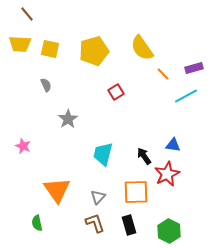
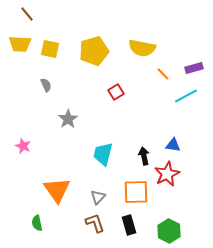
yellow semicircle: rotated 44 degrees counterclockwise
black arrow: rotated 24 degrees clockwise
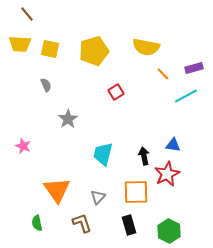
yellow semicircle: moved 4 px right, 1 px up
brown L-shape: moved 13 px left
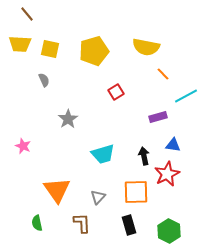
purple rectangle: moved 36 px left, 49 px down
gray semicircle: moved 2 px left, 5 px up
cyan trapezoid: rotated 120 degrees counterclockwise
brown L-shape: rotated 15 degrees clockwise
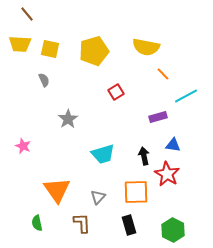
red star: rotated 15 degrees counterclockwise
green hexagon: moved 4 px right, 1 px up
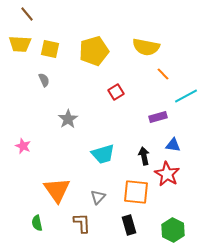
orange square: rotated 8 degrees clockwise
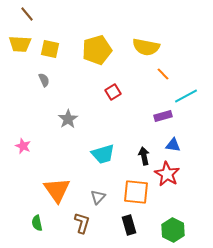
yellow pentagon: moved 3 px right, 1 px up
red square: moved 3 px left
purple rectangle: moved 5 px right, 1 px up
brown L-shape: rotated 20 degrees clockwise
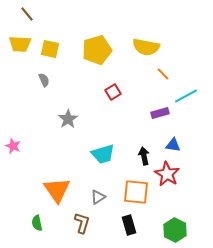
purple rectangle: moved 3 px left, 3 px up
pink star: moved 10 px left
gray triangle: rotated 14 degrees clockwise
green hexagon: moved 2 px right
